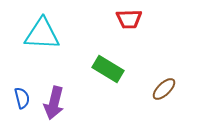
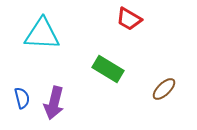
red trapezoid: rotated 32 degrees clockwise
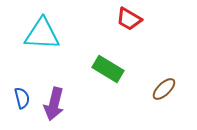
purple arrow: moved 1 px down
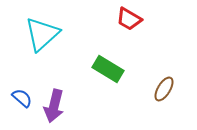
cyan triangle: rotated 45 degrees counterclockwise
brown ellipse: rotated 15 degrees counterclockwise
blue semicircle: rotated 35 degrees counterclockwise
purple arrow: moved 2 px down
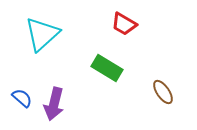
red trapezoid: moved 5 px left, 5 px down
green rectangle: moved 1 px left, 1 px up
brown ellipse: moved 1 px left, 3 px down; rotated 65 degrees counterclockwise
purple arrow: moved 2 px up
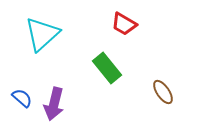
green rectangle: rotated 20 degrees clockwise
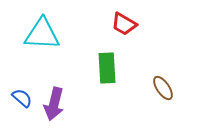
cyan triangle: rotated 45 degrees clockwise
green rectangle: rotated 36 degrees clockwise
brown ellipse: moved 4 px up
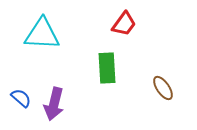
red trapezoid: rotated 84 degrees counterclockwise
blue semicircle: moved 1 px left
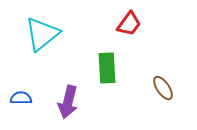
red trapezoid: moved 5 px right
cyan triangle: rotated 42 degrees counterclockwise
blue semicircle: rotated 40 degrees counterclockwise
purple arrow: moved 14 px right, 2 px up
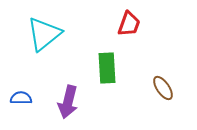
red trapezoid: rotated 16 degrees counterclockwise
cyan triangle: moved 2 px right
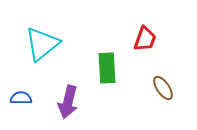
red trapezoid: moved 16 px right, 15 px down
cyan triangle: moved 2 px left, 10 px down
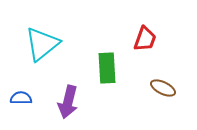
brown ellipse: rotated 30 degrees counterclockwise
